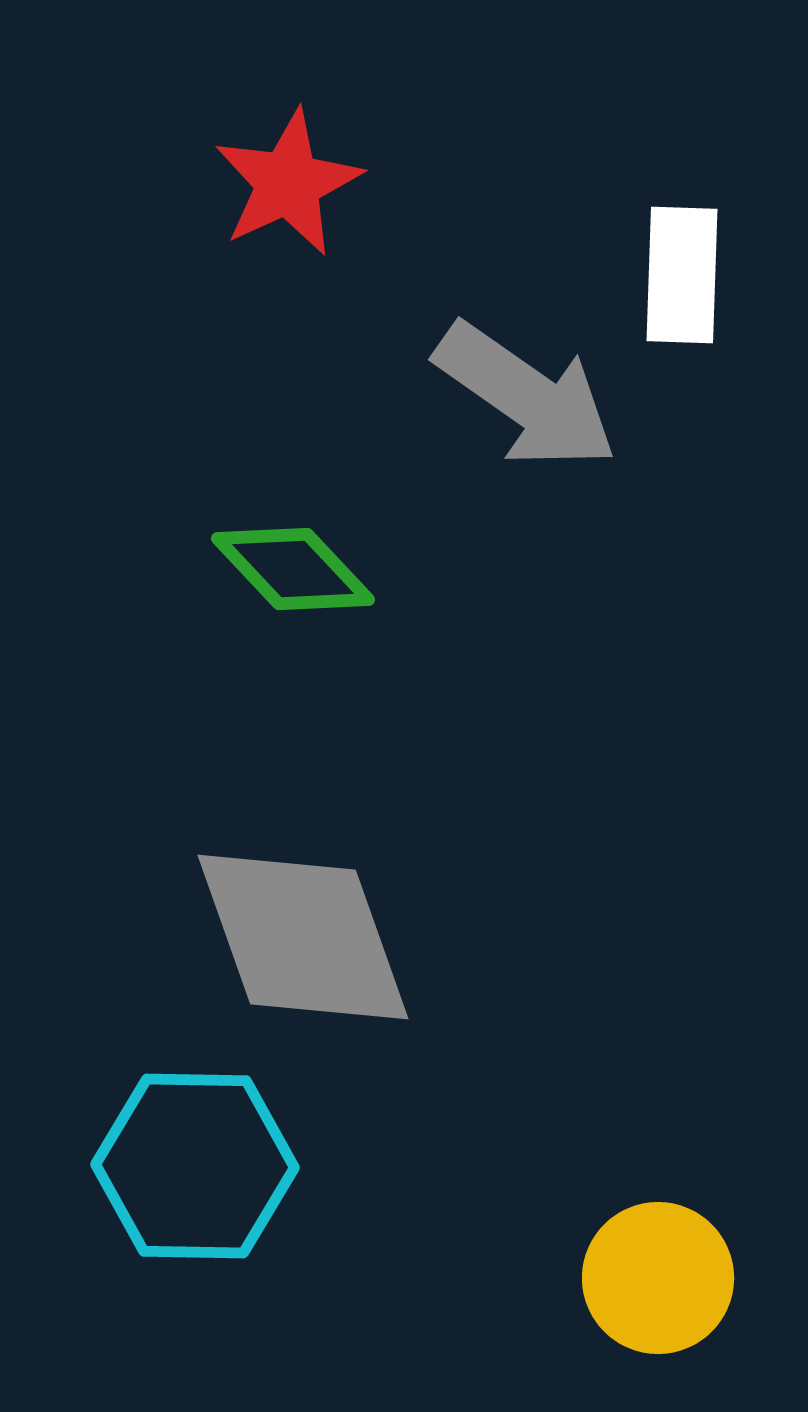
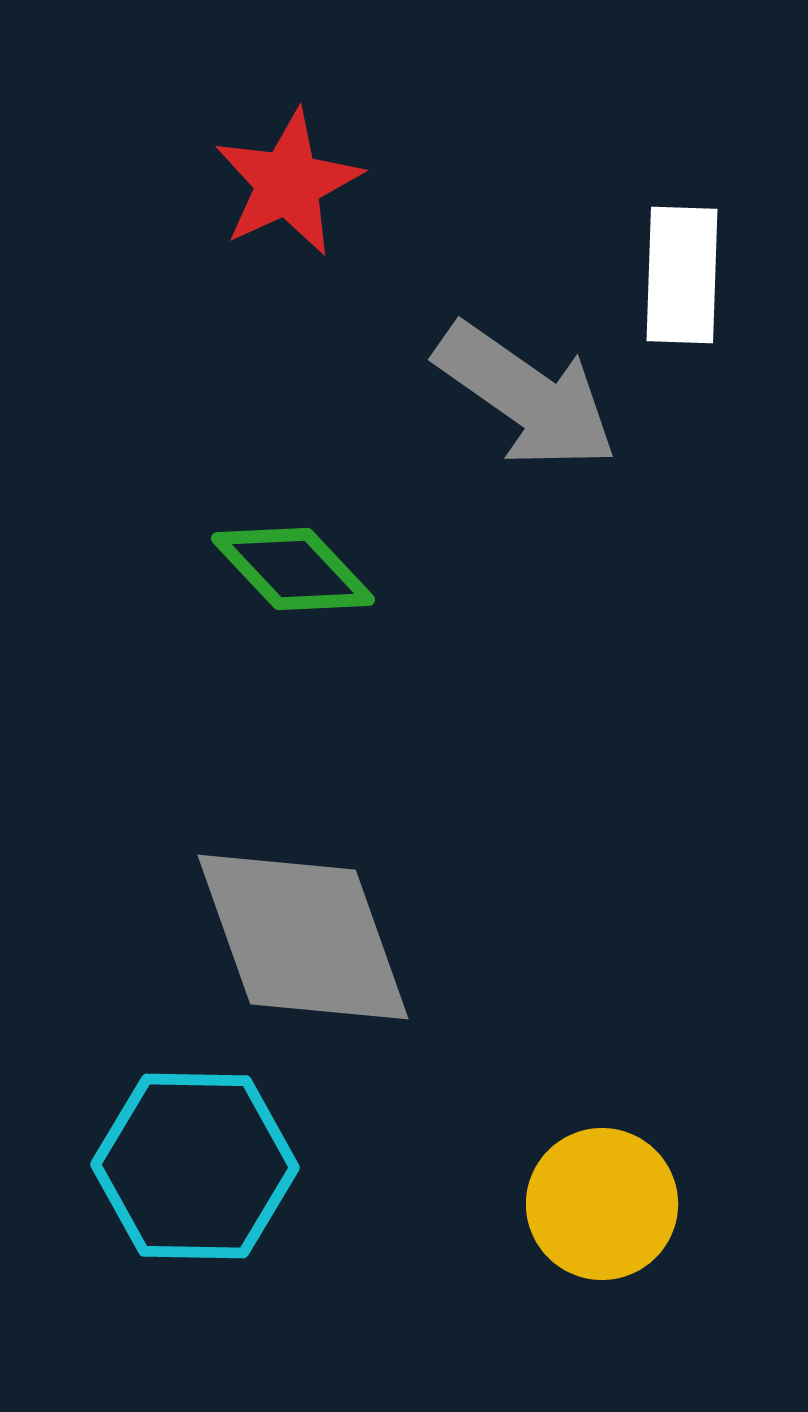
yellow circle: moved 56 px left, 74 px up
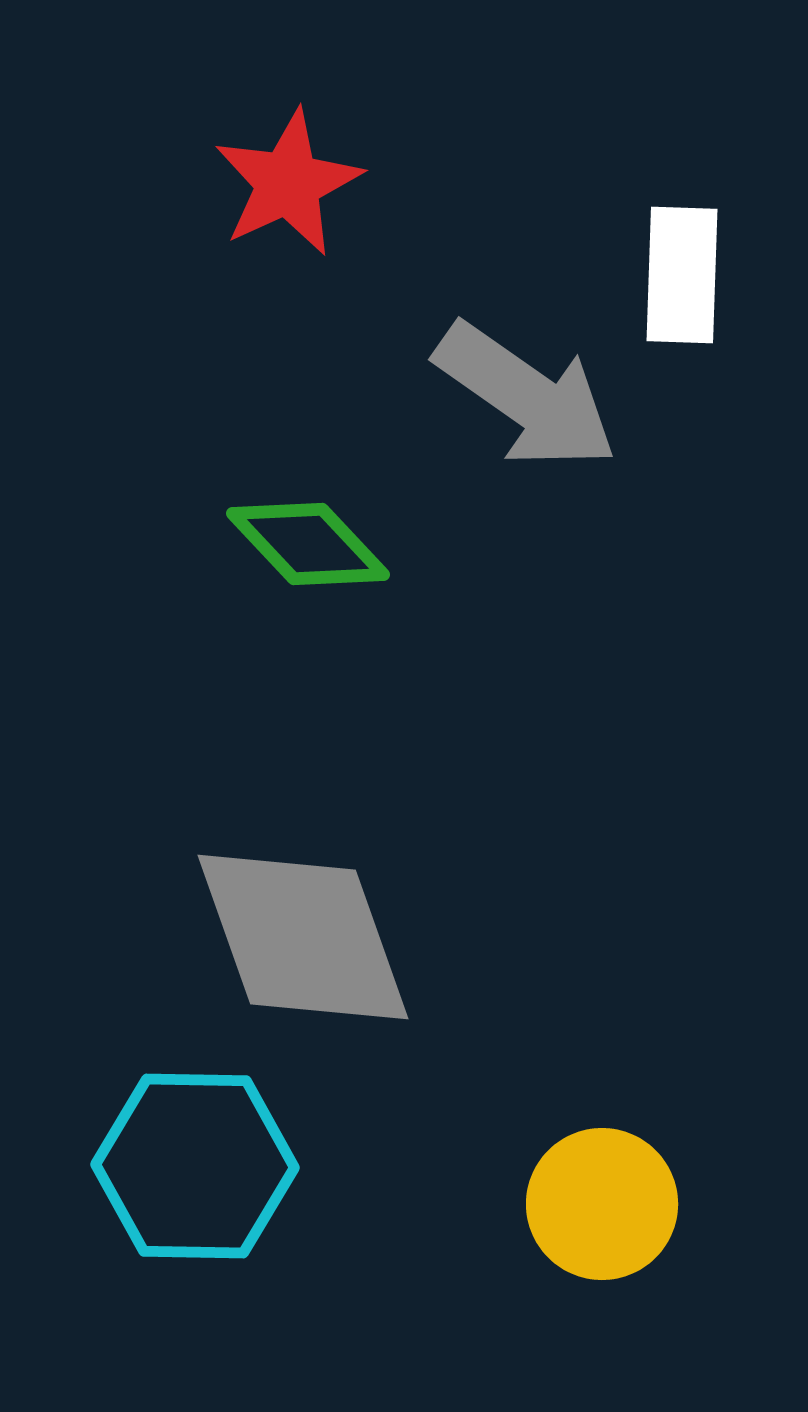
green diamond: moved 15 px right, 25 px up
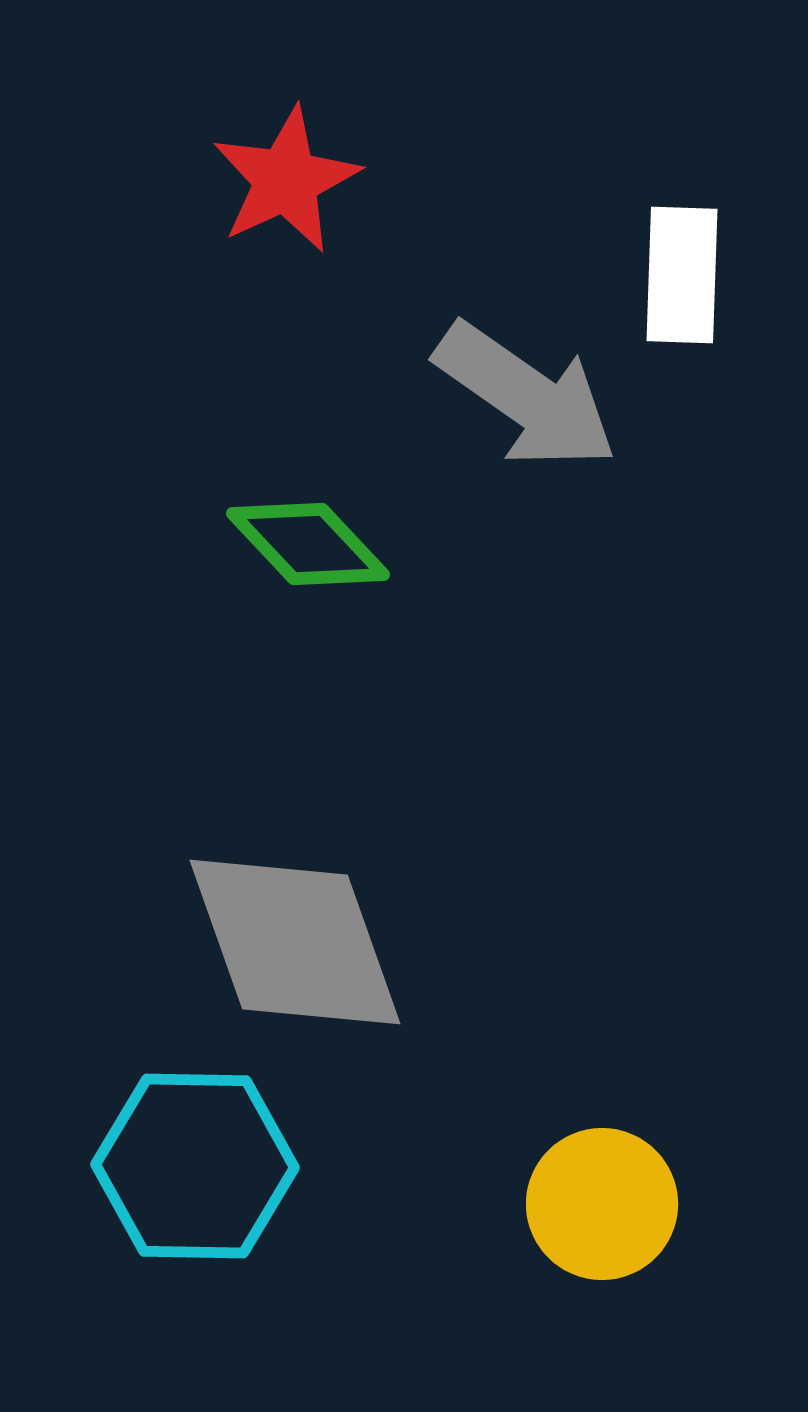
red star: moved 2 px left, 3 px up
gray diamond: moved 8 px left, 5 px down
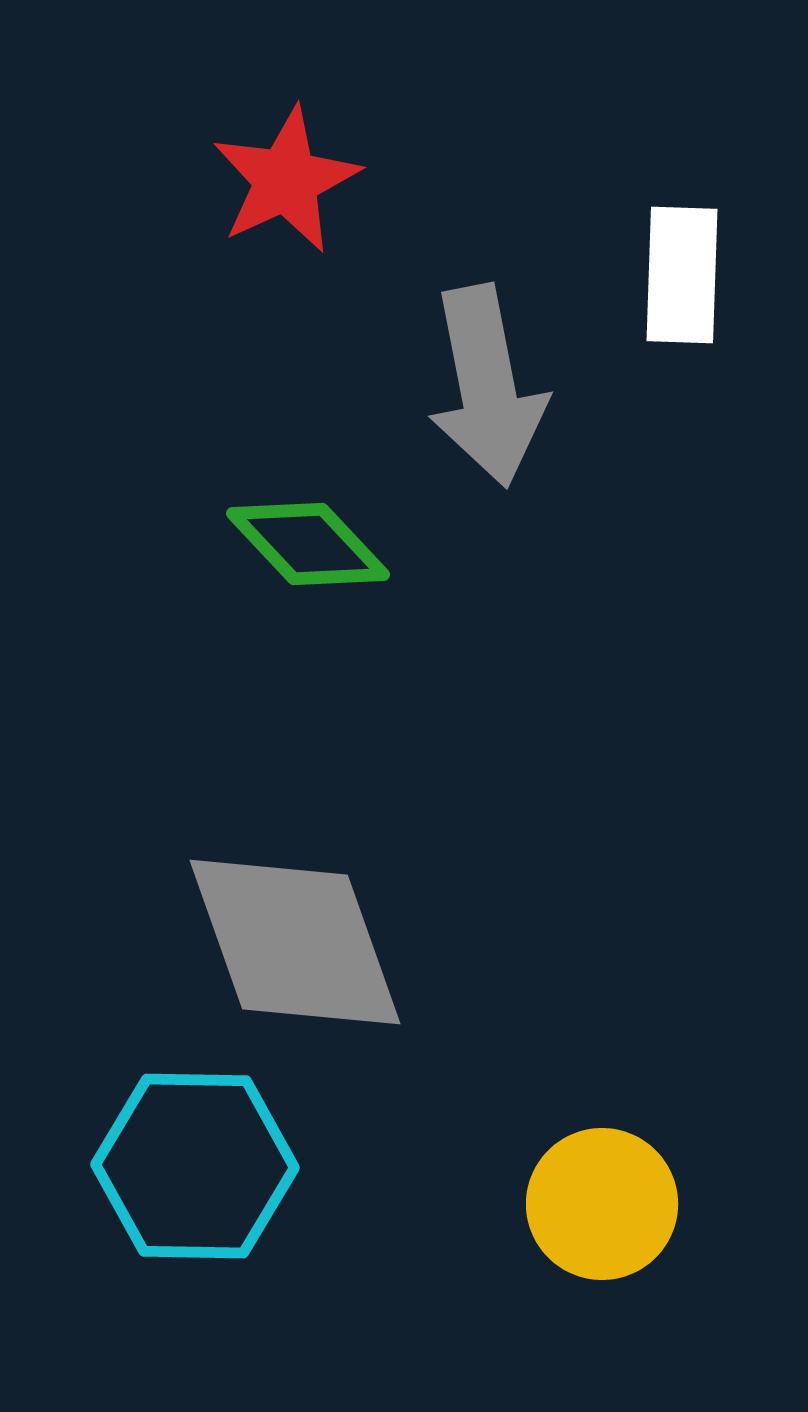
gray arrow: moved 39 px left, 10 px up; rotated 44 degrees clockwise
